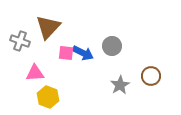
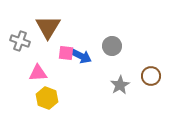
brown triangle: rotated 12 degrees counterclockwise
blue arrow: moved 2 px left, 3 px down
pink triangle: moved 3 px right
yellow hexagon: moved 1 px left, 1 px down
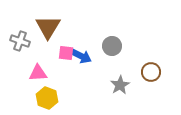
brown circle: moved 4 px up
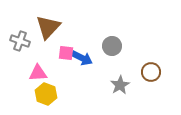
brown triangle: rotated 12 degrees clockwise
blue arrow: moved 1 px right, 2 px down
yellow hexagon: moved 1 px left, 4 px up
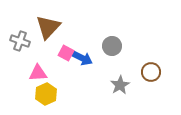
pink square: rotated 21 degrees clockwise
yellow hexagon: rotated 15 degrees clockwise
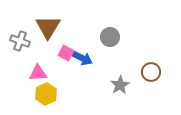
brown triangle: rotated 12 degrees counterclockwise
gray circle: moved 2 px left, 9 px up
